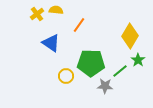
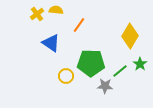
green star: moved 2 px right, 4 px down
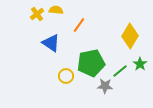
green pentagon: rotated 12 degrees counterclockwise
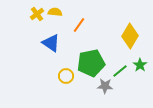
yellow semicircle: moved 1 px left, 2 px down
green star: moved 1 px down
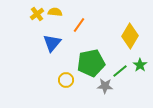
blue triangle: moved 1 px right; rotated 36 degrees clockwise
yellow circle: moved 4 px down
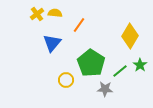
yellow semicircle: moved 1 px down
green pentagon: rotated 28 degrees counterclockwise
gray star: moved 3 px down
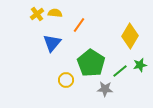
green star: rotated 24 degrees clockwise
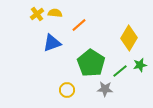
orange line: rotated 14 degrees clockwise
yellow diamond: moved 1 px left, 2 px down
blue triangle: rotated 30 degrees clockwise
yellow circle: moved 1 px right, 10 px down
